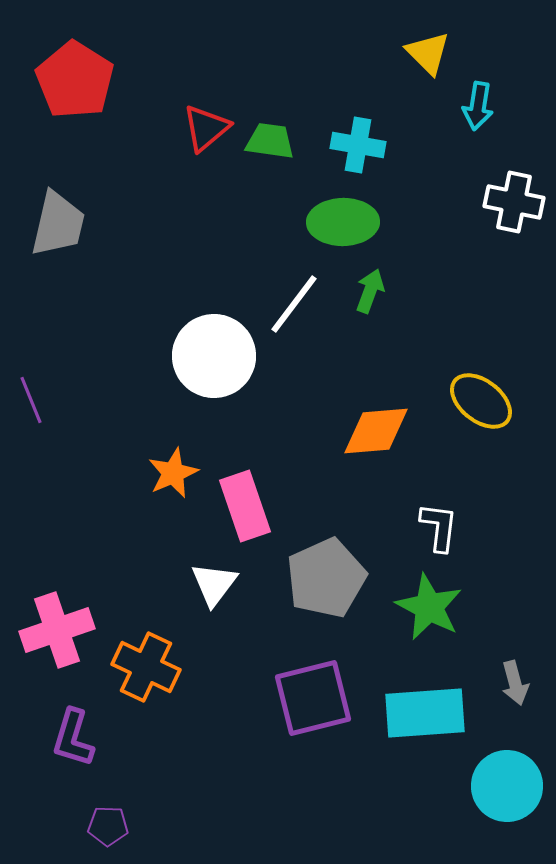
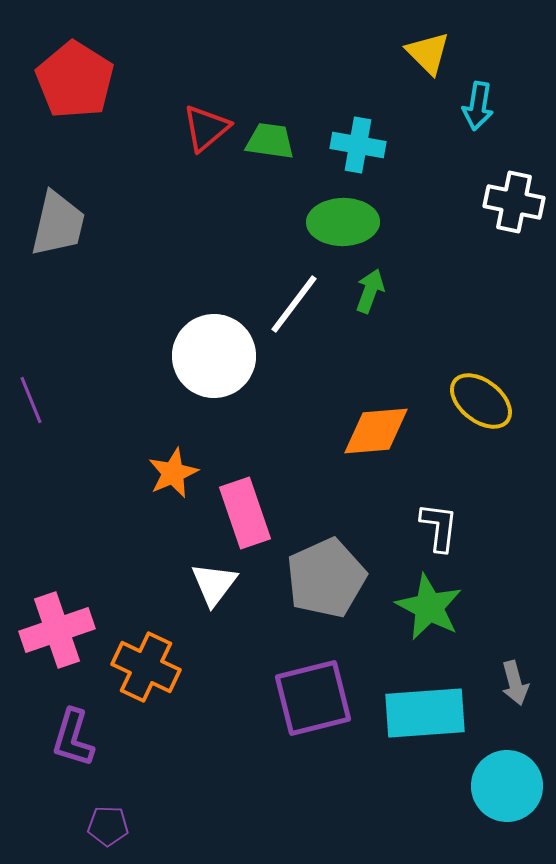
pink rectangle: moved 7 px down
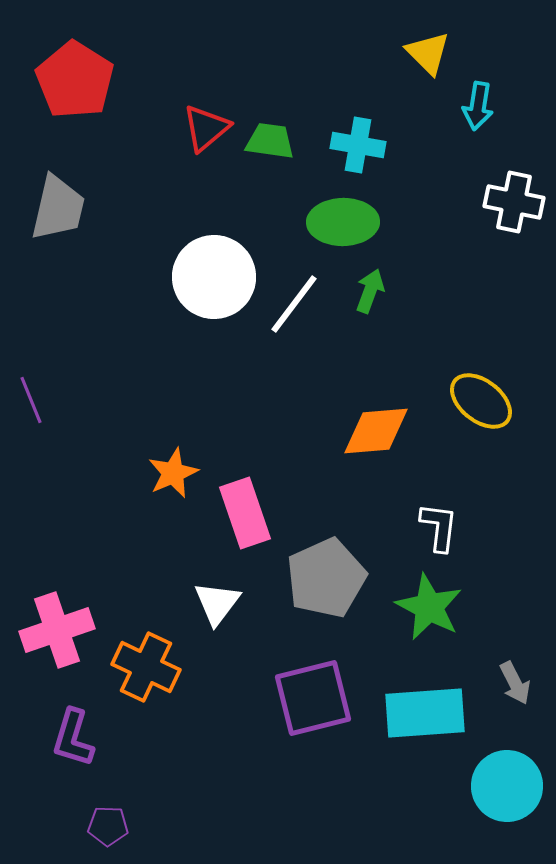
gray trapezoid: moved 16 px up
white circle: moved 79 px up
white triangle: moved 3 px right, 19 px down
gray arrow: rotated 12 degrees counterclockwise
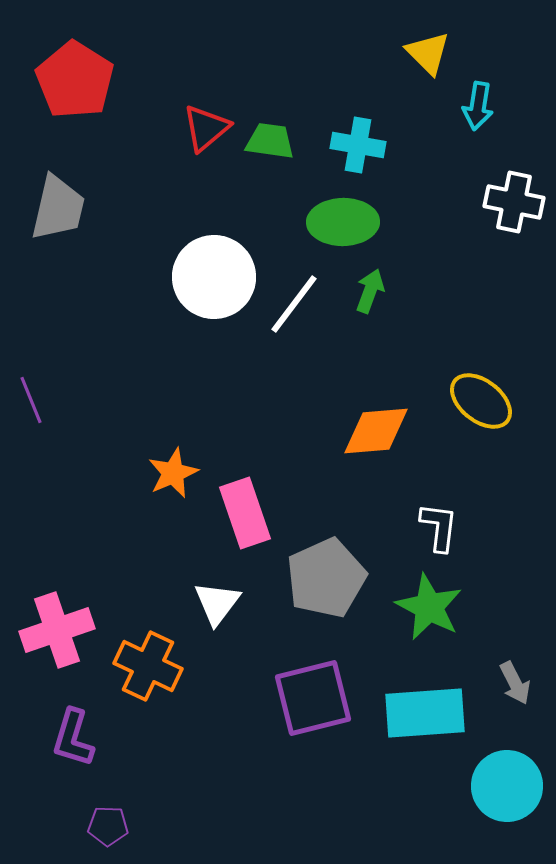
orange cross: moved 2 px right, 1 px up
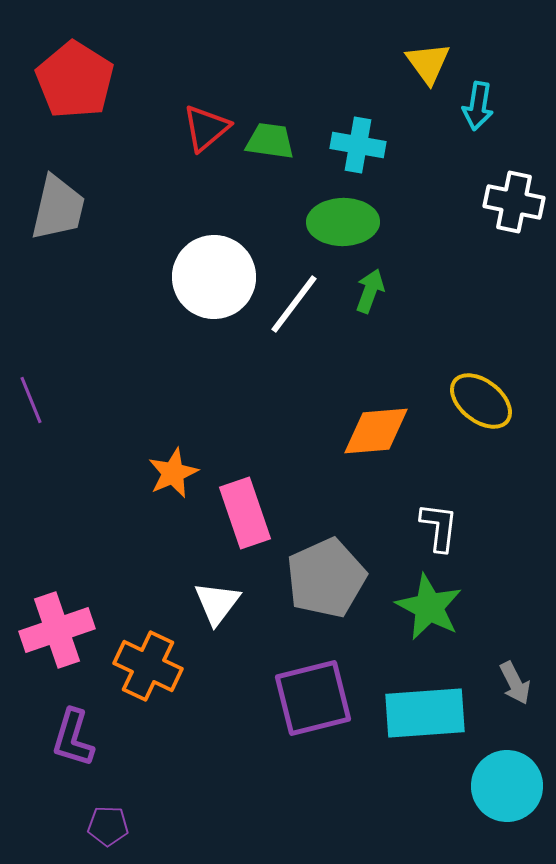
yellow triangle: moved 10 px down; rotated 9 degrees clockwise
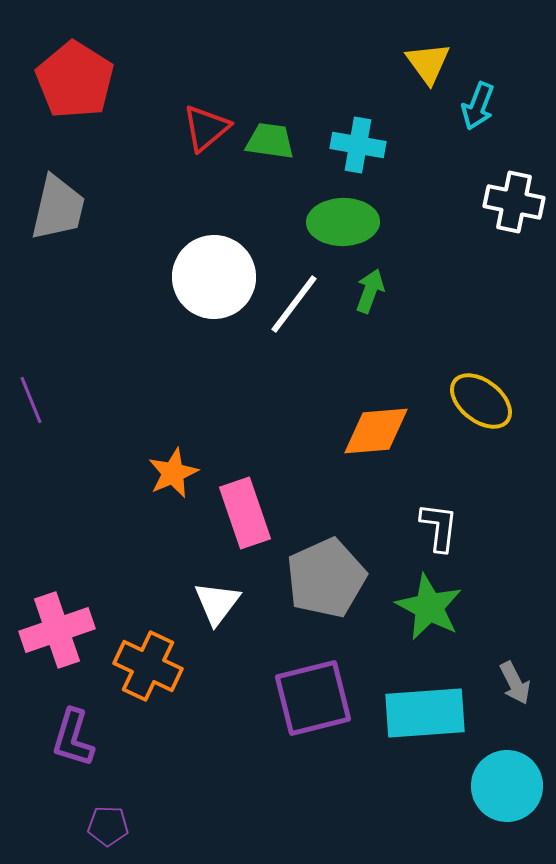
cyan arrow: rotated 12 degrees clockwise
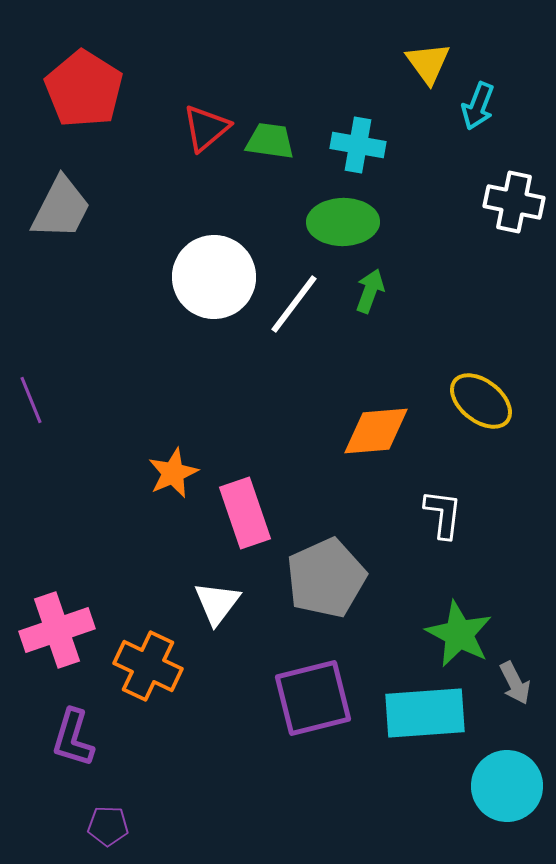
red pentagon: moved 9 px right, 9 px down
gray trapezoid: moved 3 px right; rotated 14 degrees clockwise
white L-shape: moved 4 px right, 13 px up
green star: moved 30 px right, 27 px down
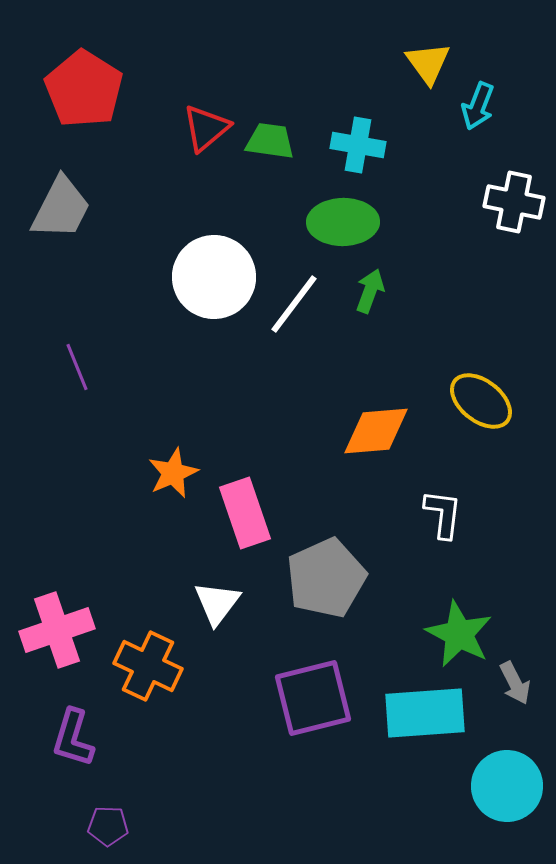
purple line: moved 46 px right, 33 px up
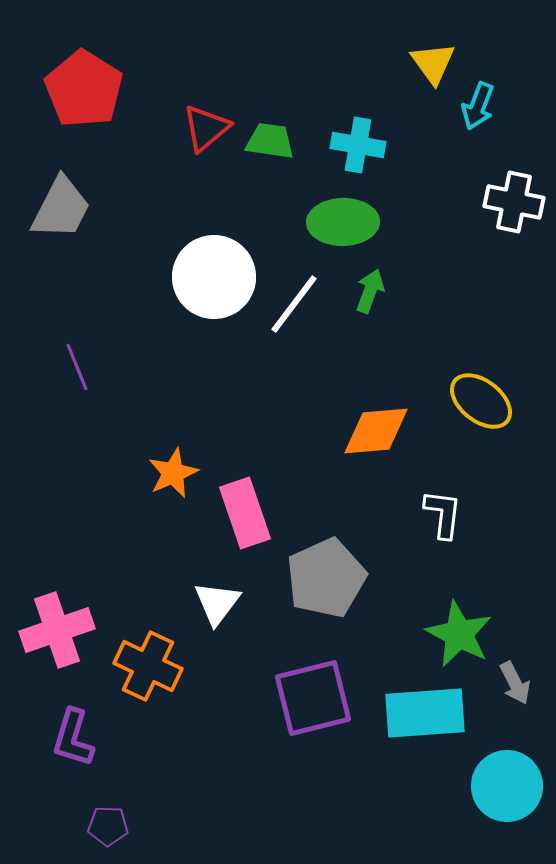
yellow triangle: moved 5 px right
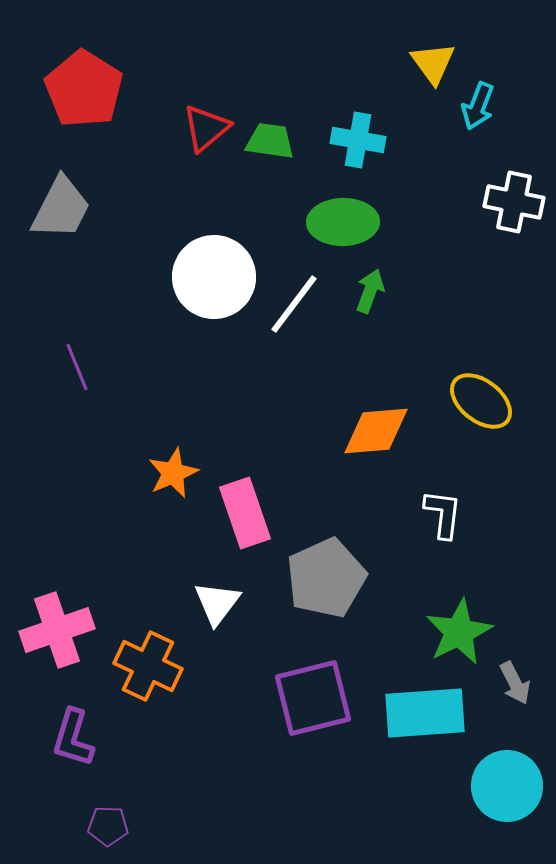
cyan cross: moved 5 px up
green star: moved 2 px up; rotated 18 degrees clockwise
